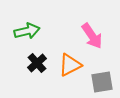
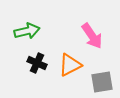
black cross: rotated 24 degrees counterclockwise
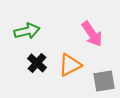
pink arrow: moved 2 px up
black cross: rotated 18 degrees clockwise
gray square: moved 2 px right, 1 px up
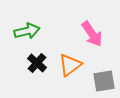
orange triangle: rotated 10 degrees counterclockwise
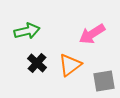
pink arrow: rotated 92 degrees clockwise
